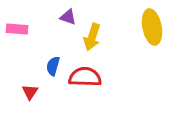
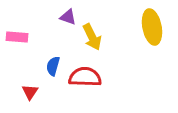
pink rectangle: moved 8 px down
yellow arrow: rotated 44 degrees counterclockwise
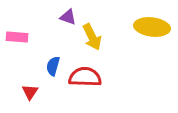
yellow ellipse: rotated 72 degrees counterclockwise
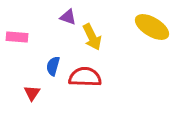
yellow ellipse: rotated 24 degrees clockwise
red triangle: moved 2 px right, 1 px down
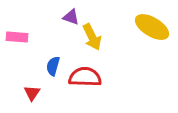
purple triangle: moved 3 px right
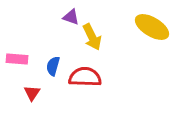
pink rectangle: moved 22 px down
